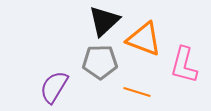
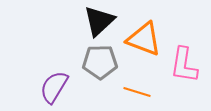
black triangle: moved 5 px left
pink L-shape: rotated 6 degrees counterclockwise
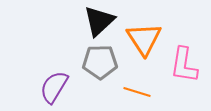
orange triangle: rotated 36 degrees clockwise
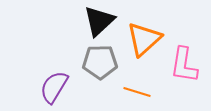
orange triangle: rotated 21 degrees clockwise
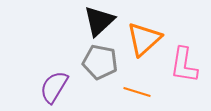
gray pentagon: rotated 12 degrees clockwise
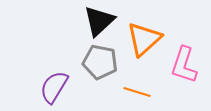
pink L-shape: rotated 9 degrees clockwise
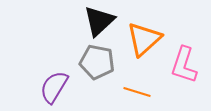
gray pentagon: moved 3 px left
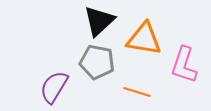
orange triangle: rotated 51 degrees clockwise
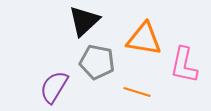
black triangle: moved 15 px left
pink L-shape: rotated 6 degrees counterclockwise
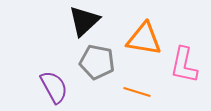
purple semicircle: rotated 120 degrees clockwise
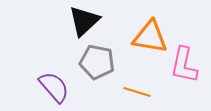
orange triangle: moved 6 px right, 2 px up
purple semicircle: rotated 12 degrees counterclockwise
